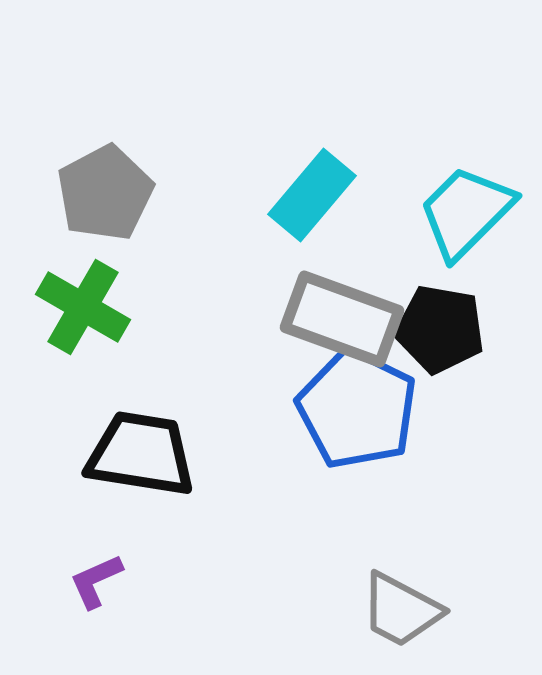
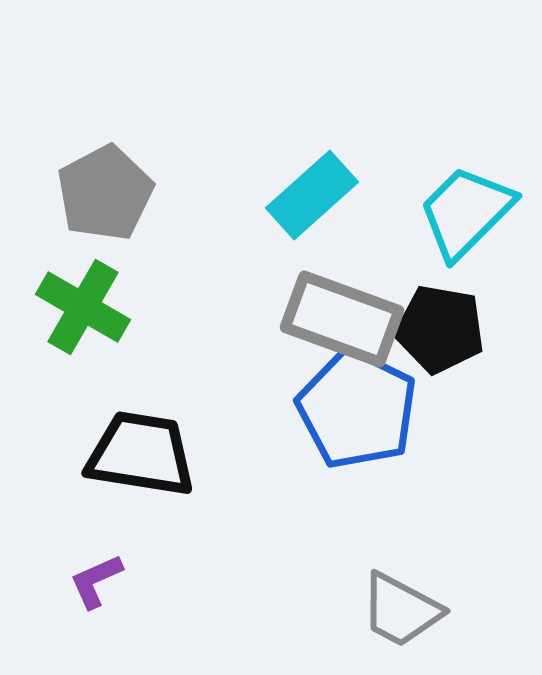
cyan rectangle: rotated 8 degrees clockwise
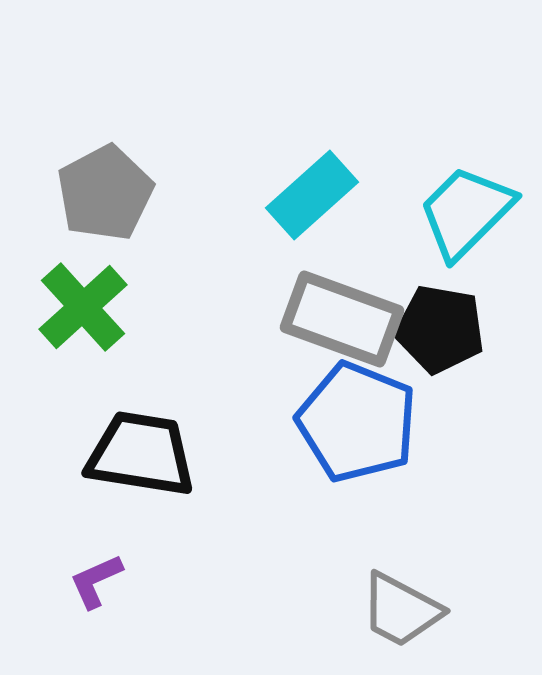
green cross: rotated 18 degrees clockwise
blue pentagon: moved 13 px down; rotated 4 degrees counterclockwise
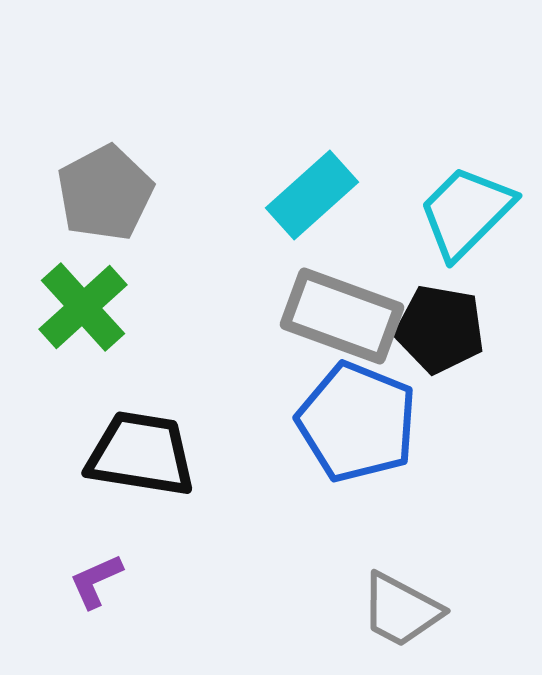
gray rectangle: moved 3 px up
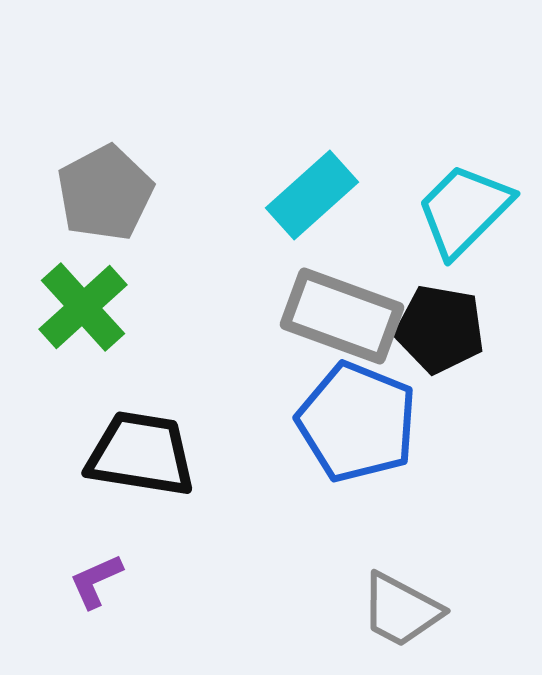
cyan trapezoid: moved 2 px left, 2 px up
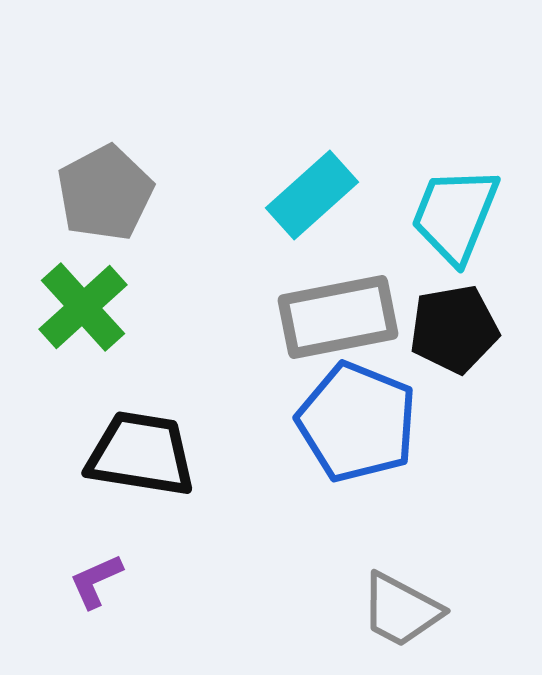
cyan trapezoid: moved 9 px left, 5 px down; rotated 23 degrees counterclockwise
gray rectangle: moved 4 px left, 1 px down; rotated 31 degrees counterclockwise
black pentagon: moved 14 px right; rotated 20 degrees counterclockwise
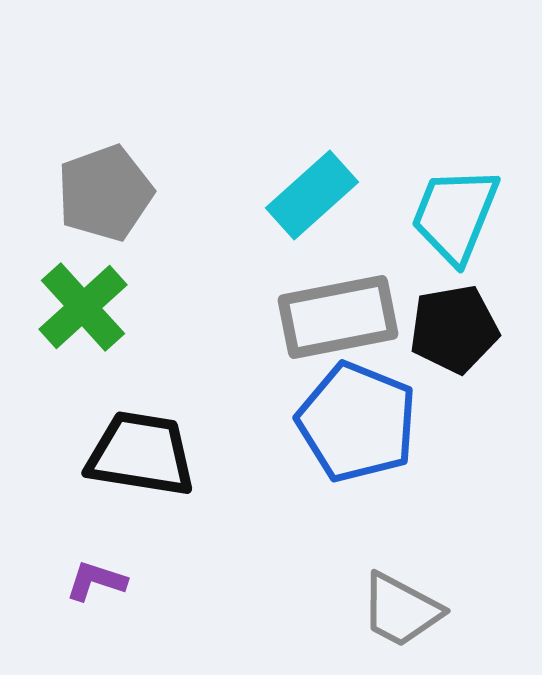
gray pentagon: rotated 8 degrees clockwise
purple L-shape: rotated 42 degrees clockwise
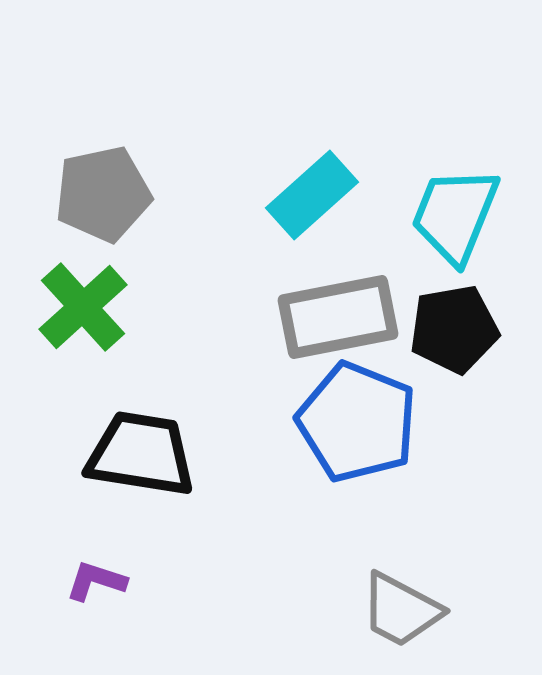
gray pentagon: moved 2 px left, 1 px down; rotated 8 degrees clockwise
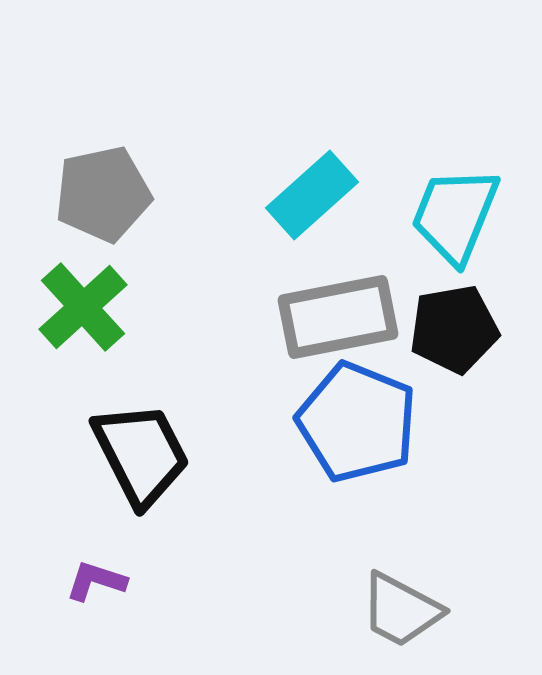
black trapezoid: rotated 54 degrees clockwise
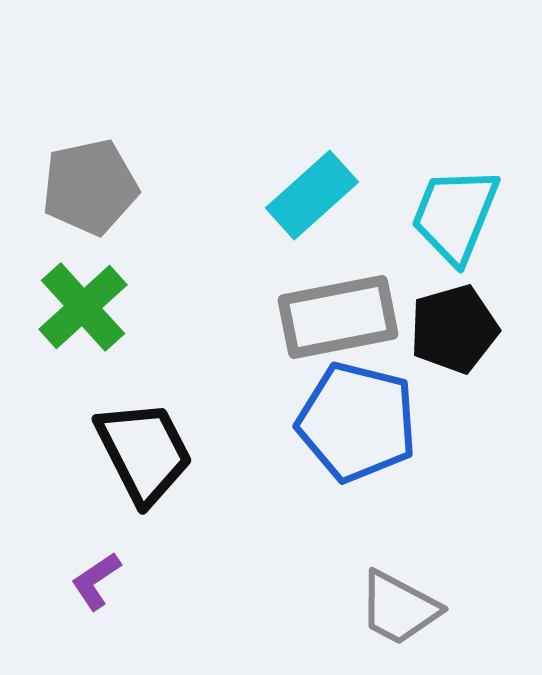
gray pentagon: moved 13 px left, 7 px up
black pentagon: rotated 6 degrees counterclockwise
blue pentagon: rotated 8 degrees counterclockwise
black trapezoid: moved 3 px right, 2 px up
purple L-shape: rotated 52 degrees counterclockwise
gray trapezoid: moved 2 px left, 2 px up
